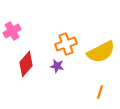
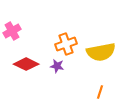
yellow semicircle: rotated 16 degrees clockwise
red diamond: rotated 75 degrees clockwise
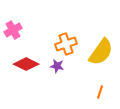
pink cross: moved 1 px right, 1 px up
yellow semicircle: rotated 44 degrees counterclockwise
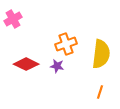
pink cross: moved 11 px up
yellow semicircle: moved 2 px down; rotated 28 degrees counterclockwise
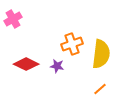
orange cross: moved 6 px right
orange line: moved 3 px up; rotated 32 degrees clockwise
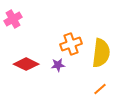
orange cross: moved 1 px left
yellow semicircle: moved 1 px up
purple star: moved 1 px right, 1 px up; rotated 16 degrees counterclockwise
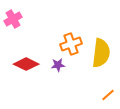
orange line: moved 8 px right, 6 px down
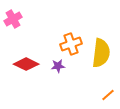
purple star: moved 1 px down
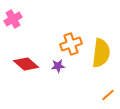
red diamond: rotated 15 degrees clockwise
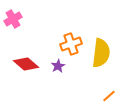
purple star: rotated 24 degrees counterclockwise
orange line: moved 1 px right, 1 px down
